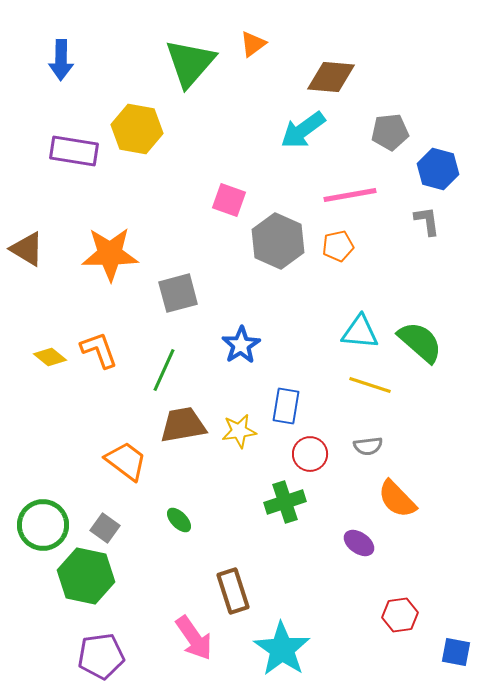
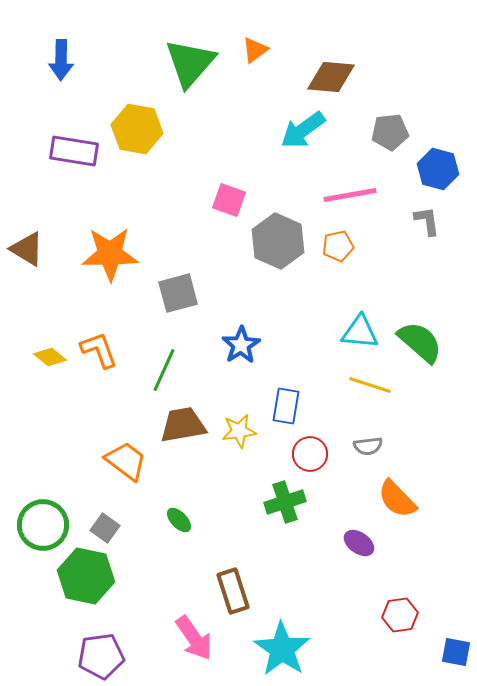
orange triangle at (253, 44): moved 2 px right, 6 px down
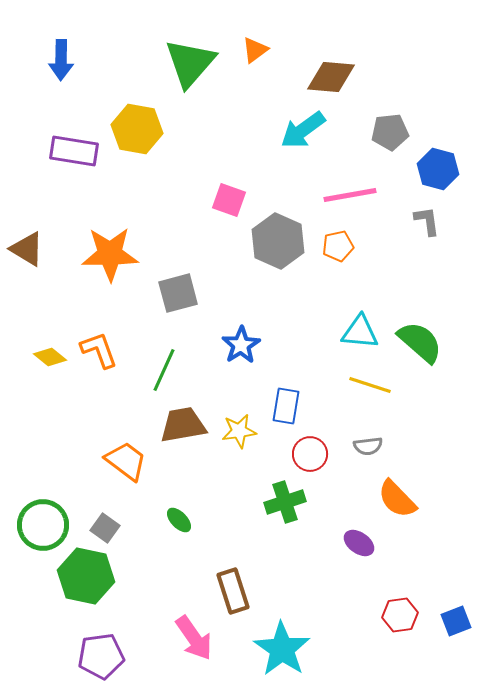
blue square at (456, 652): moved 31 px up; rotated 32 degrees counterclockwise
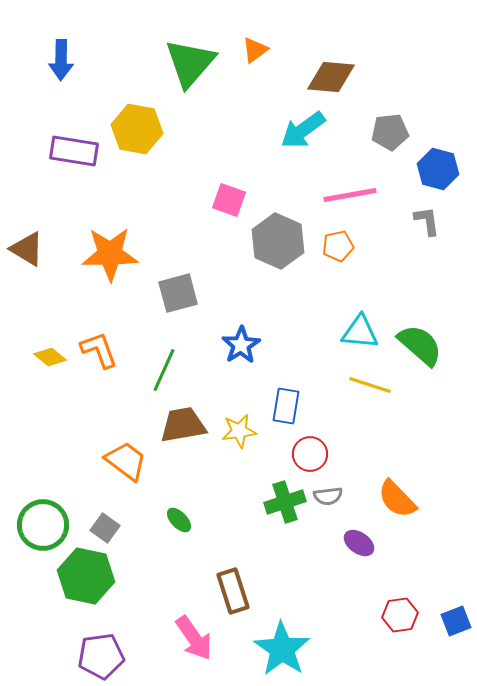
green semicircle at (420, 342): moved 3 px down
gray semicircle at (368, 446): moved 40 px left, 50 px down
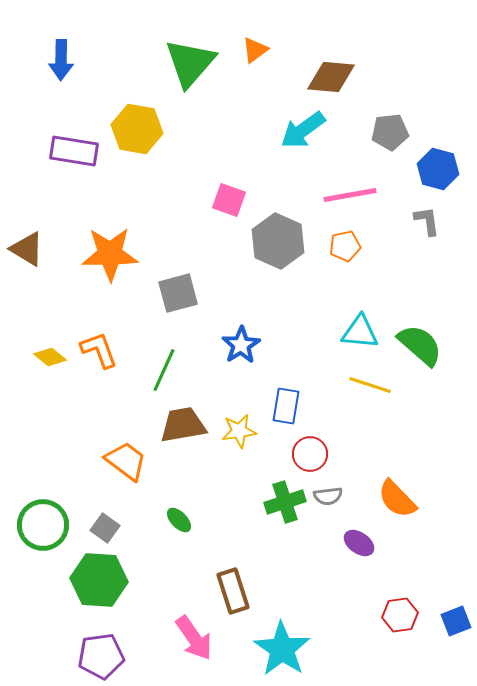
orange pentagon at (338, 246): moved 7 px right
green hexagon at (86, 576): moved 13 px right, 4 px down; rotated 8 degrees counterclockwise
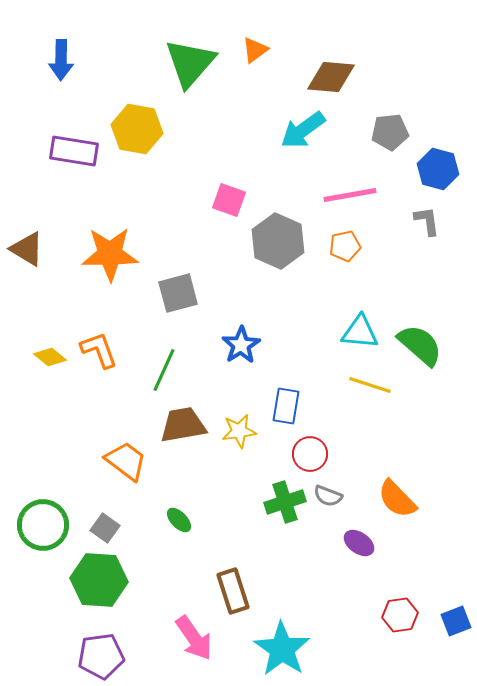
gray semicircle at (328, 496): rotated 28 degrees clockwise
